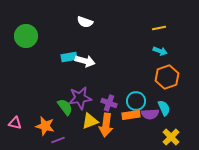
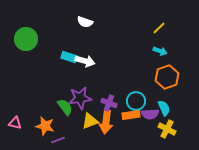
yellow line: rotated 32 degrees counterclockwise
green circle: moved 3 px down
cyan rectangle: rotated 28 degrees clockwise
orange arrow: moved 3 px up
yellow cross: moved 4 px left, 8 px up; rotated 18 degrees counterclockwise
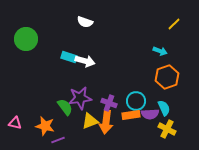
yellow line: moved 15 px right, 4 px up
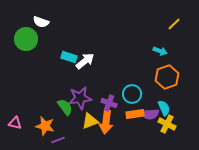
white semicircle: moved 44 px left
white arrow: rotated 54 degrees counterclockwise
cyan circle: moved 4 px left, 7 px up
orange rectangle: moved 4 px right, 1 px up
yellow cross: moved 5 px up
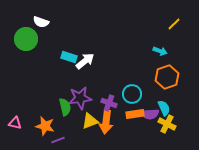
green semicircle: rotated 24 degrees clockwise
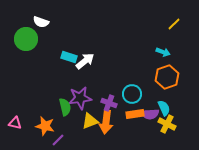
cyan arrow: moved 3 px right, 1 px down
purple line: rotated 24 degrees counterclockwise
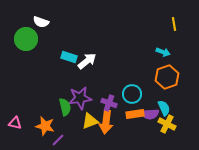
yellow line: rotated 56 degrees counterclockwise
white arrow: moved 2 px right
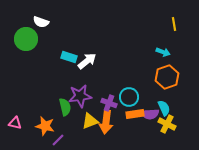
cyan circle: moved 3 px left, 3 px down
purple star: moved 2 px up
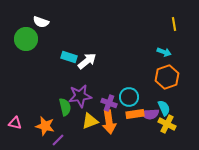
cyan arrow: moved 1 px right
orange arrow: moved 3 px right; rotated 15 degrees counterclockwise
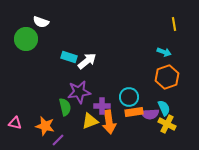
purple star: moved 1 px left, 4 px up
purple cross: moved 7 px left, 3 px down; rotated 21 degrees counterclockwise
orange rectangle: moved 1 px left, 2 px up
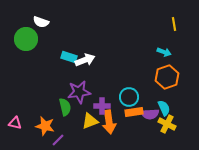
white arrow: moved 2 px left, 1 px up; rotated 18 degrees clockwise
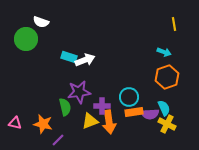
orange star: moved 2 px left, 2 px up
